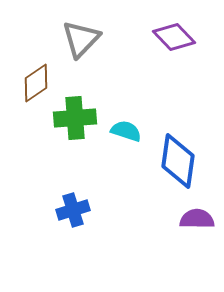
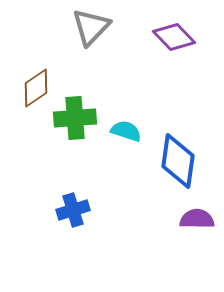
gray triangle: moved 10 px right, 12 px up
brown diamond: moved 5 px down
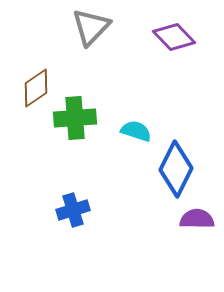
cyan semicircle: moved 10 px right
blue diamond: moved 2 px left, 8 px down; rotated 18 degrees clockwise
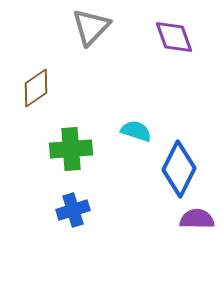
purple diamond: rotated 24 degrees clockwise
green cross: moved 4 px left, 31 px down
blue diamond: moved 3 px right
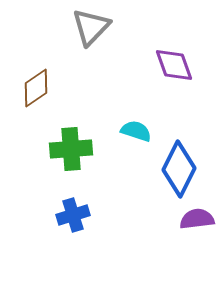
purple diamond: moved 28 px down
blue cross: moved 5 px down
purple semicircle: rotated 8 degrees counterclockwise
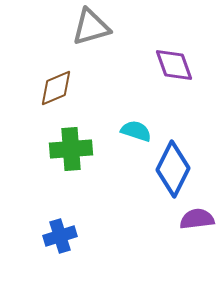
gray triangle: rotated 30 degrees clockwise
brown diamond: moved 20 px right; rotated 12 degrees clockwise
blue diamond: moved 6 px left
blue cross: moved 13 px left, 21 px down
